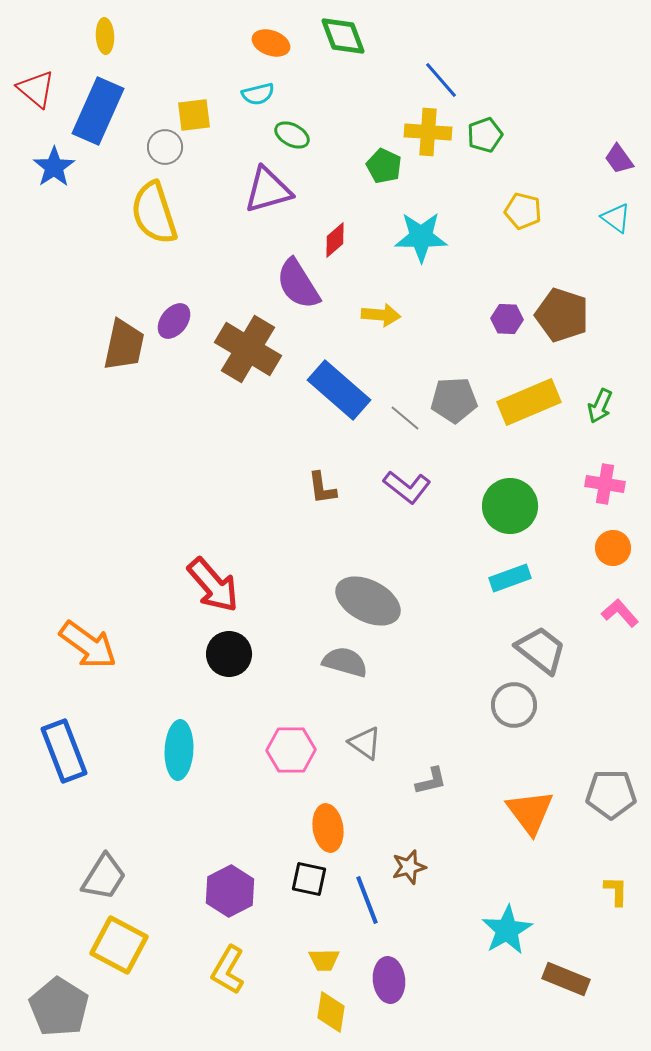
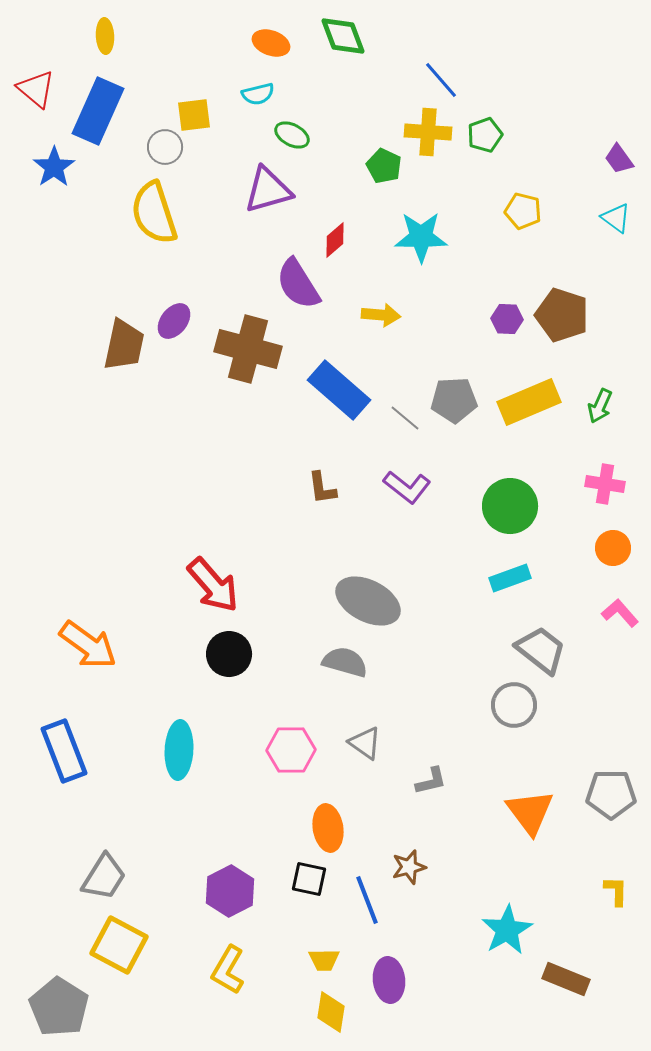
brown cross at (248, 349): rotated 16 degrees counterclockwise
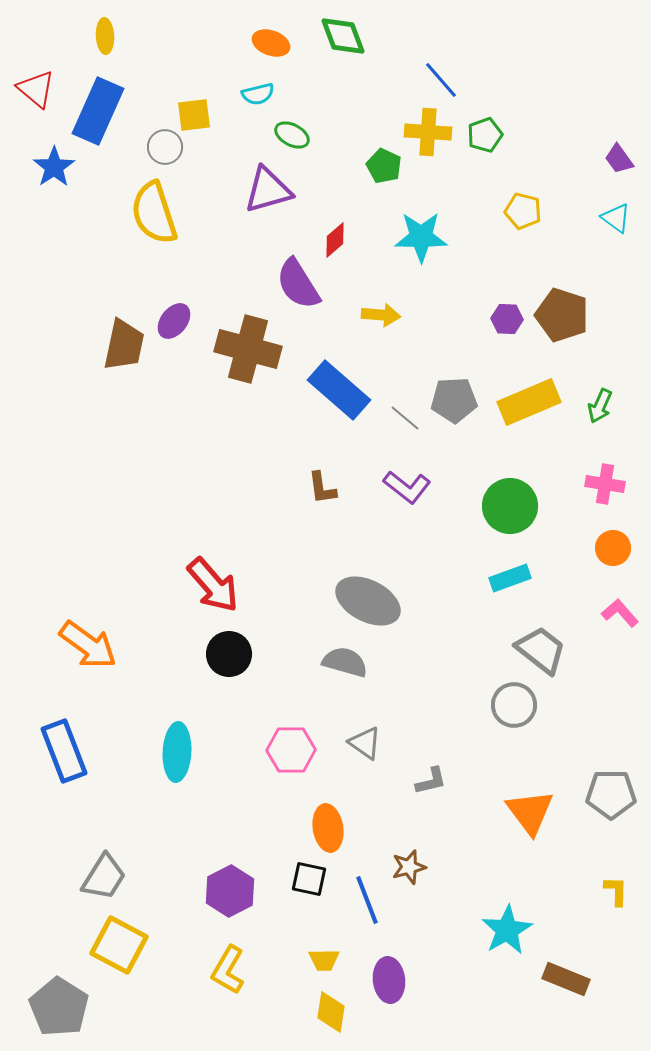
cyan ellipse at (179, 750): moved 2 px left, 2 px down
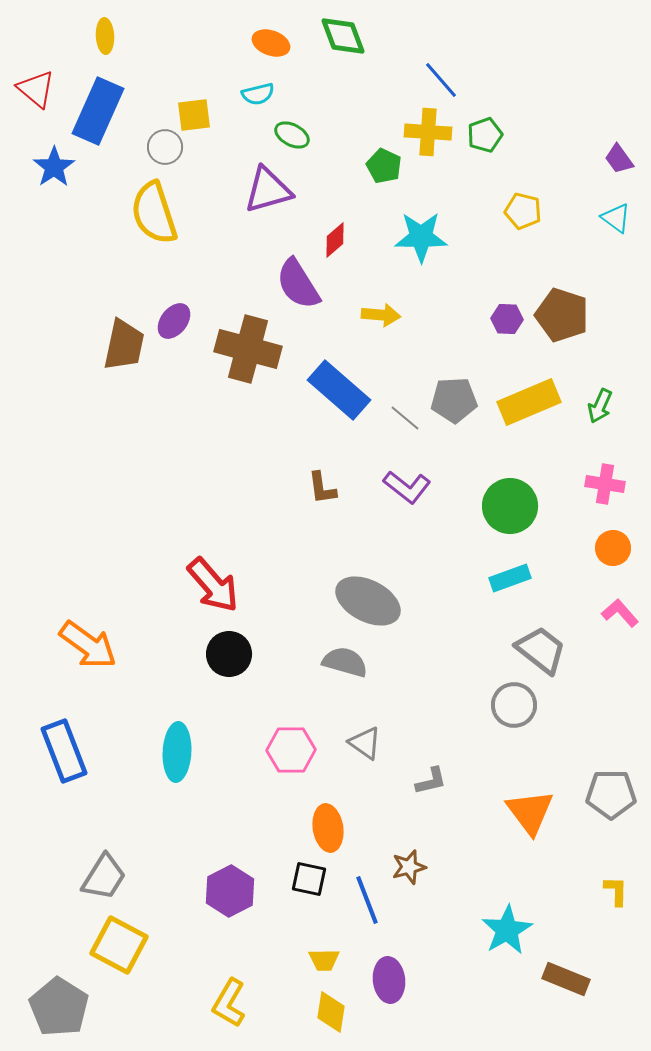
yellow L-shape at (228, 970): moved 1 px right, 33 px down
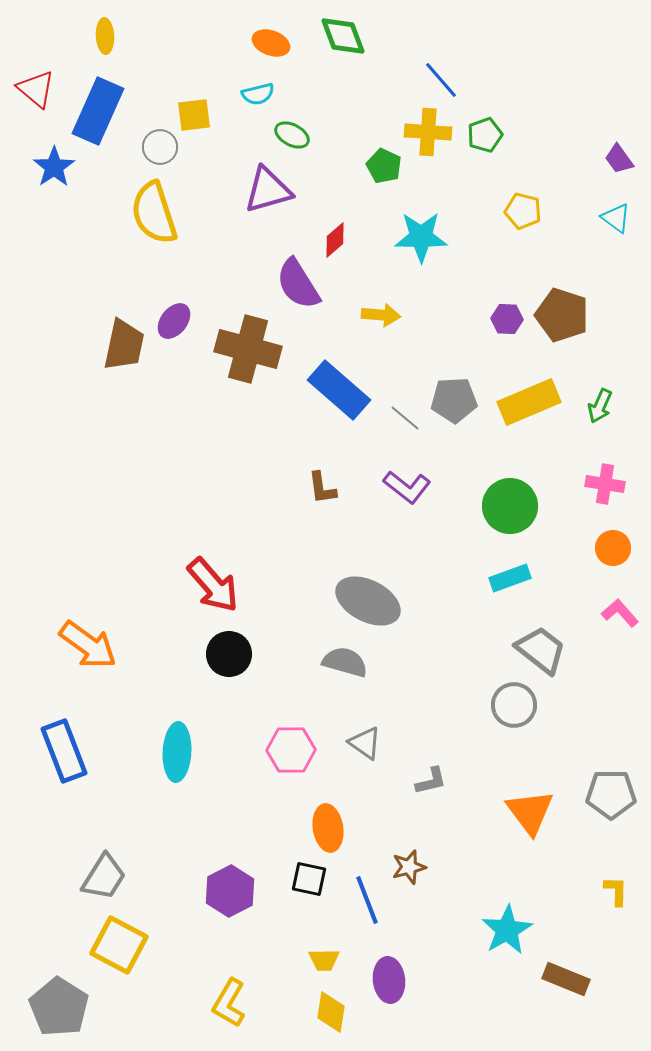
gray circle at (165, 147): moved 5 px left
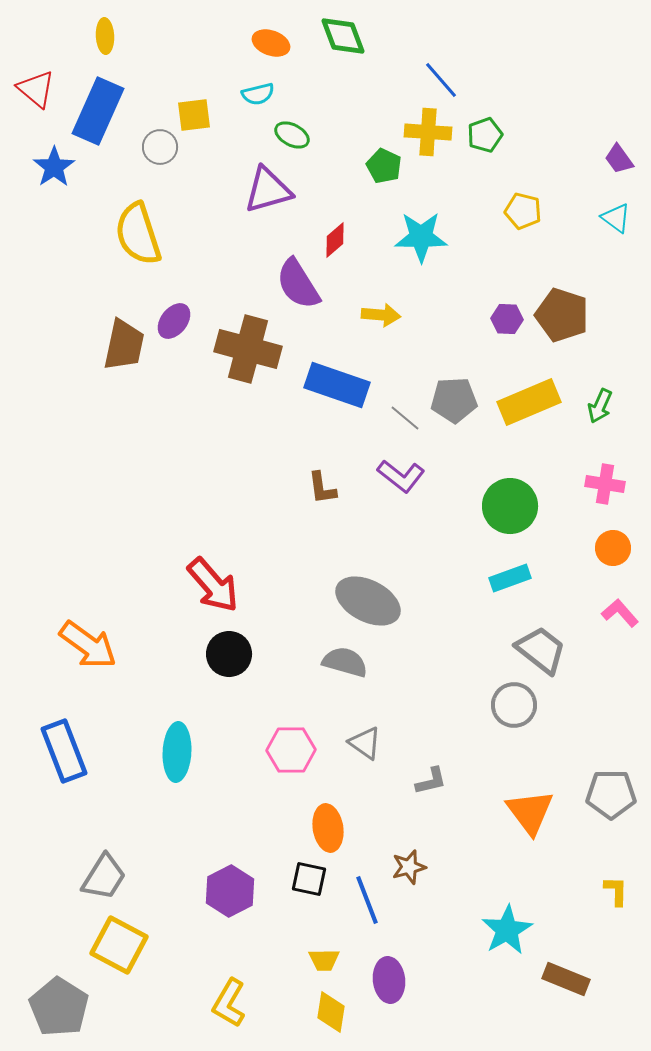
yellow semicircle at (154, 213): moved 16 px left, 21 px down
blue rectangle at (339, 390): moved 2 px left, 5 px up; rotated 22 degrees counterclockwise
purple L-shape at (407, 487): moved 6 px left, 11 px up
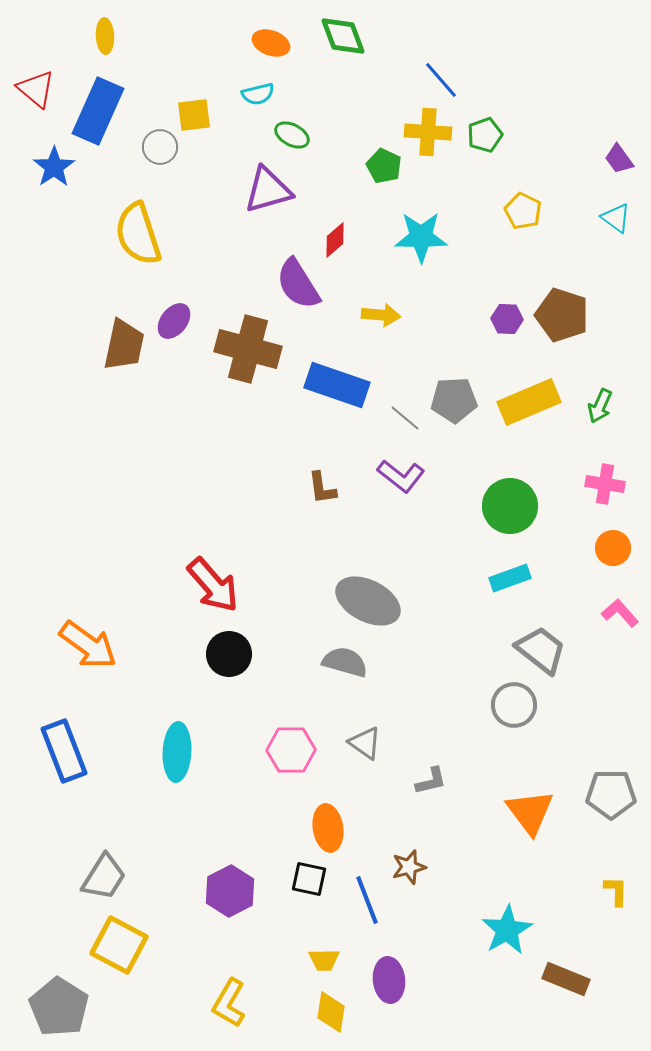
yellow pentagon at (523, 211): rotated 12 degrees clockwise
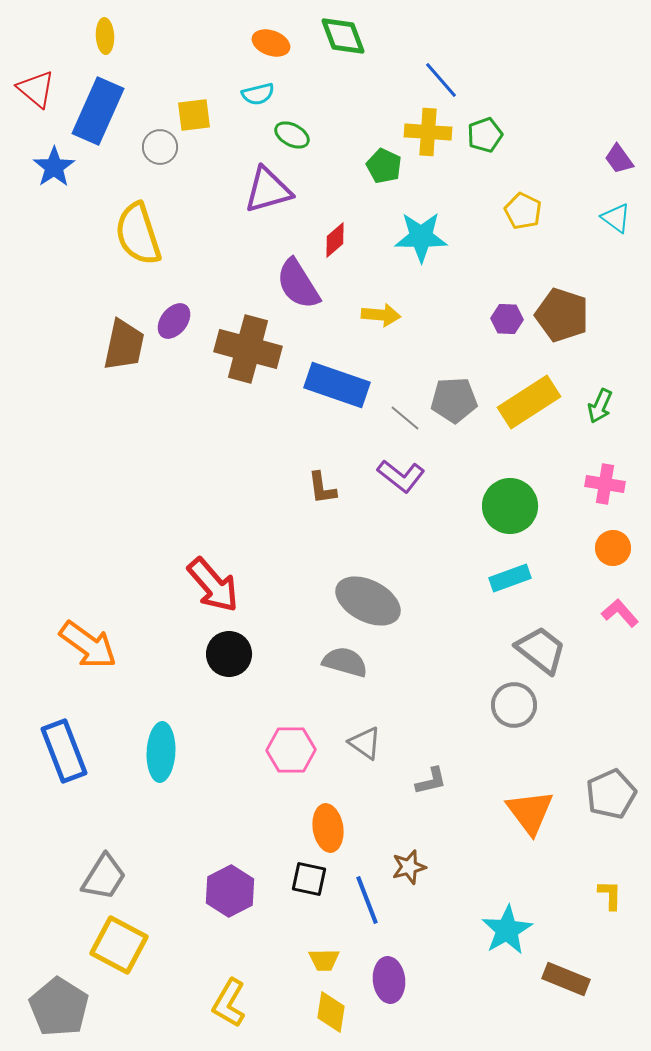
yellow rectangle at (529, 402): rotated 10 degrees counterclockwise
cyan ellipse at (177, 752): moved 16 px left
gray pentagon at (611, 794): rotated 24 degrees counterclockwise
yellow L-shape at (616, 891): moved 6 px left, 4 px down
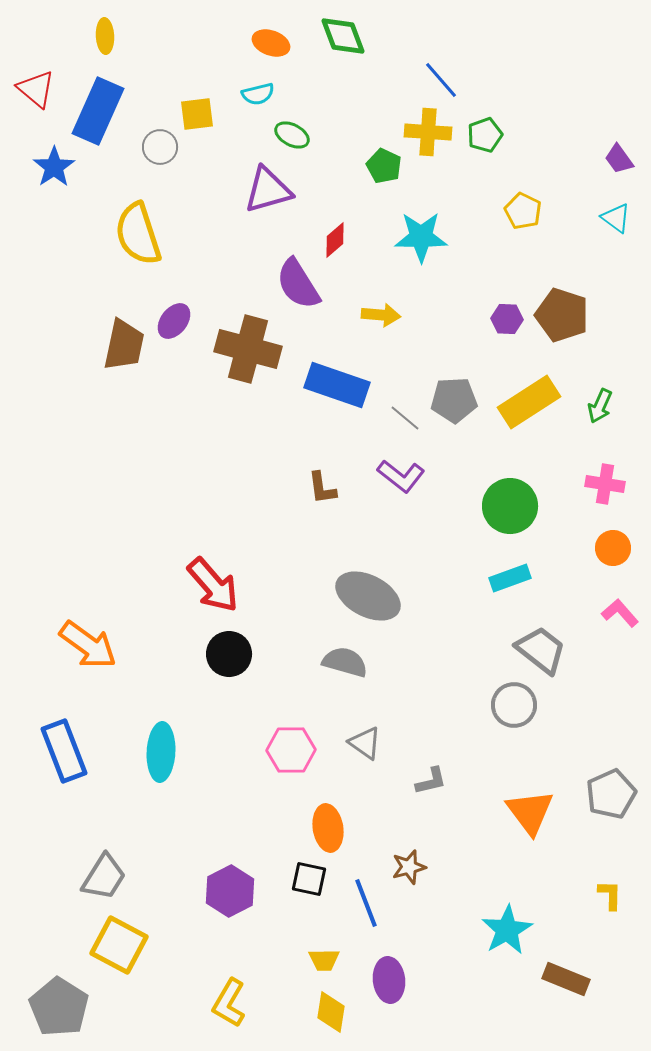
yellow square at (194, 115): moved 3 px right, 1 px up
gray ellipse at (368, 601): moved 5 px up
blue line at (367, 900): moved 1 px left, 3 px down
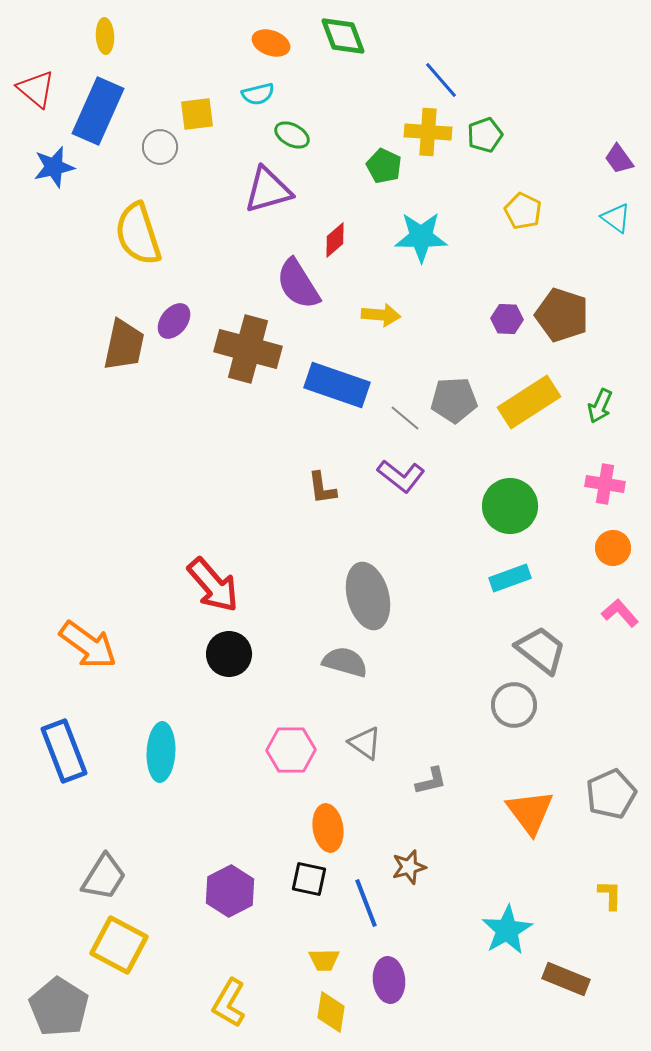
blue star at (54, 167): rotated 21 degrees clockwise
gray ellipse at (368, 596): rotated 48 degrees clockwise
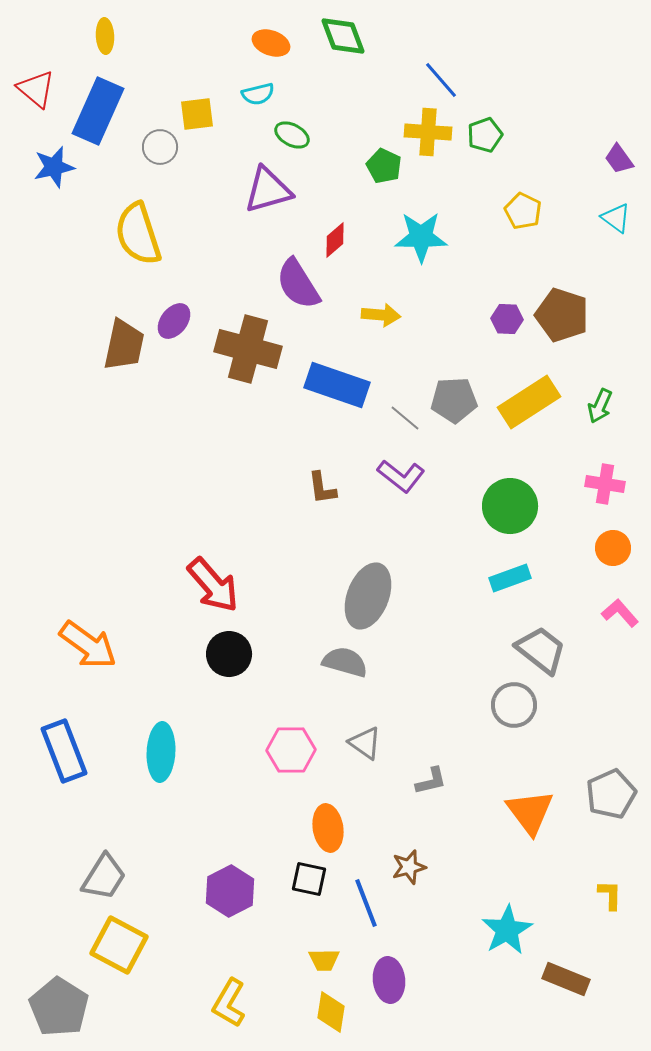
gray ellipse at (368, 596): rotated 36 degrees clockwise
